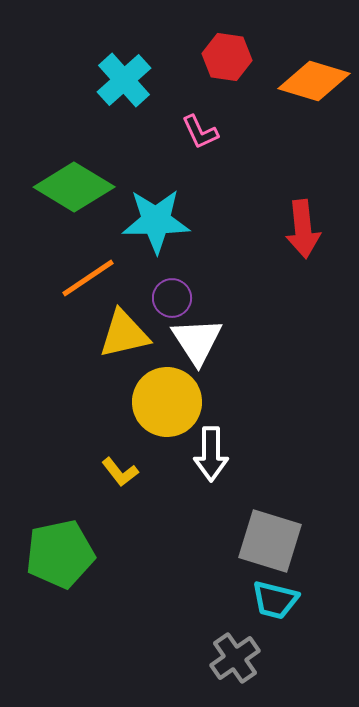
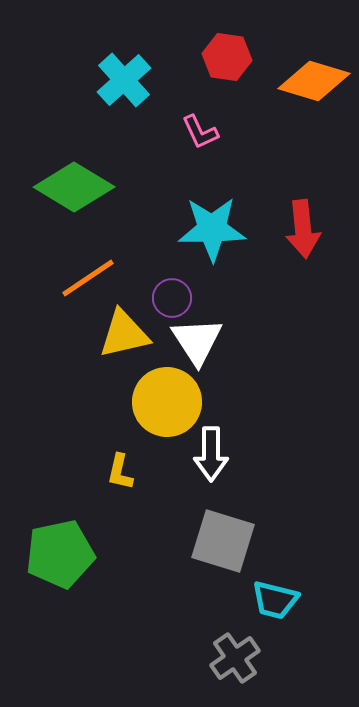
cyan star: moved 56 px right, 8 px down
yellow L-shape: rotated 51 degrees clockwise
gray square: moved 47 px left
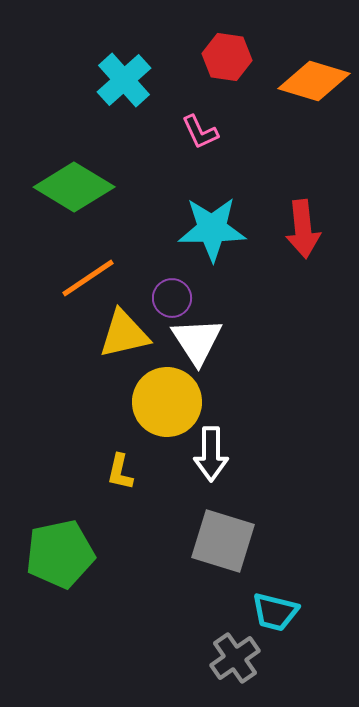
cyan trapezoid: moved 12 px down
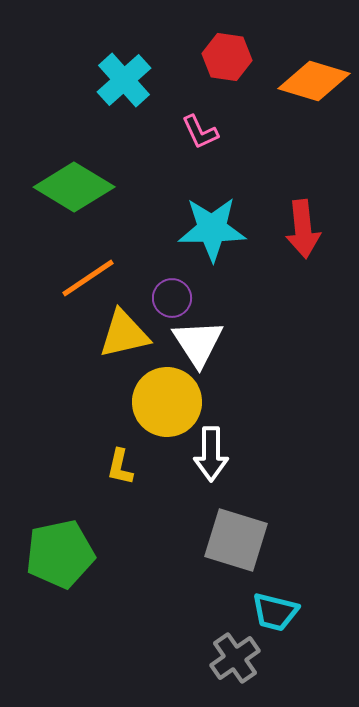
white triangle: moved 1 px right, 2 px down
yellow L-shape: moved 5 px up
gray square: moved 13 px right, 1 px up
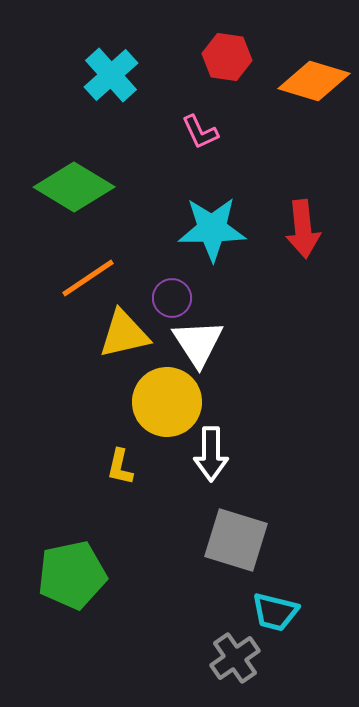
cyan cross: moved 13 px left, 5 px up
green pentagon: moved 12 px right, 21 px down
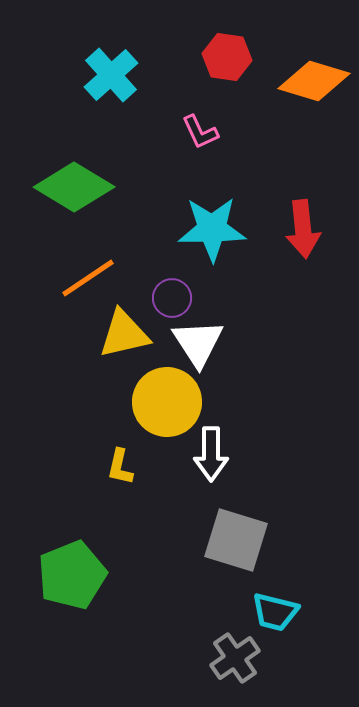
green pentagon: rotated 10 degrees counterclockwise
